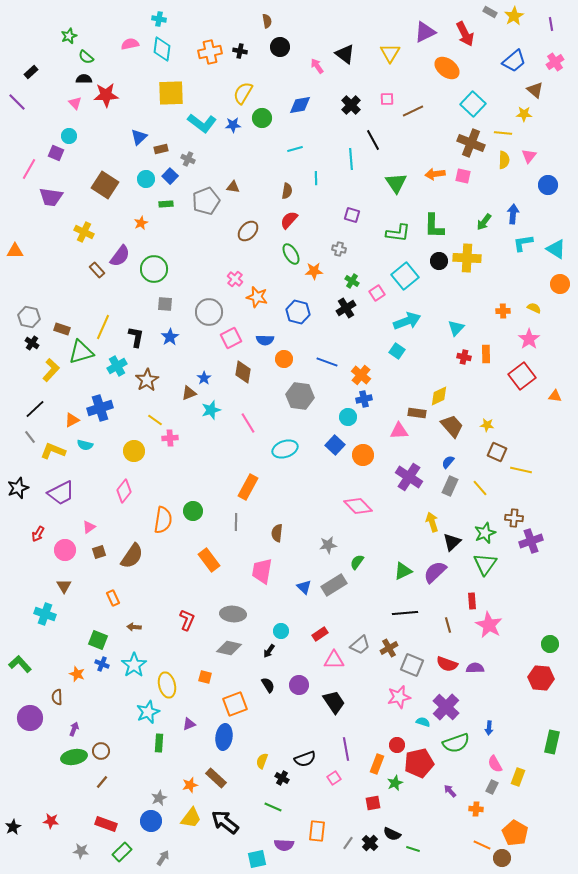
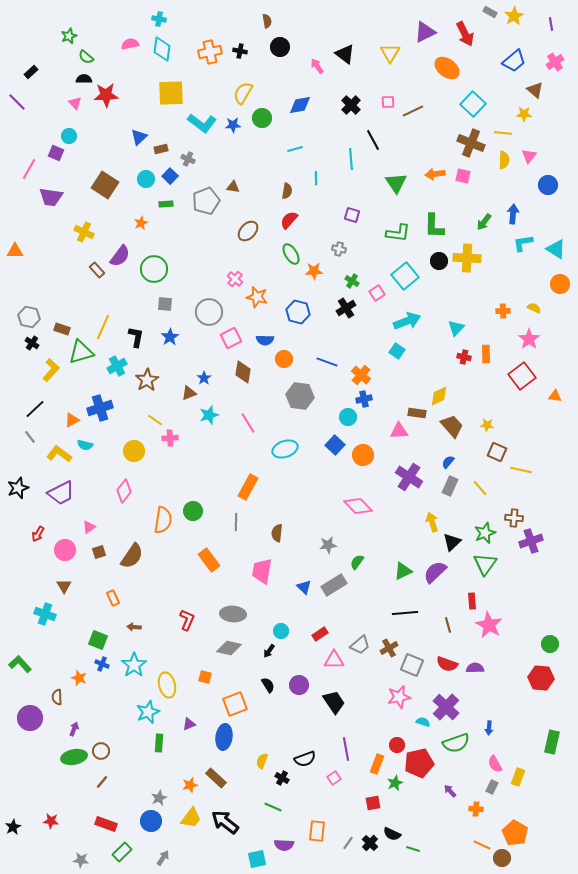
pink square at (387, 99): moved 1 px right, 3 px down
cyan star at (211, 410): moved 2 px left, 5 px down
yellow L-shape at (53, 451): moved 6 px right, 3 px down; rotated 15 degrees clockwise
orange star at (77, 674): moved 2 px right, 4 px down
gray star at (81, 851): moved 9 px down
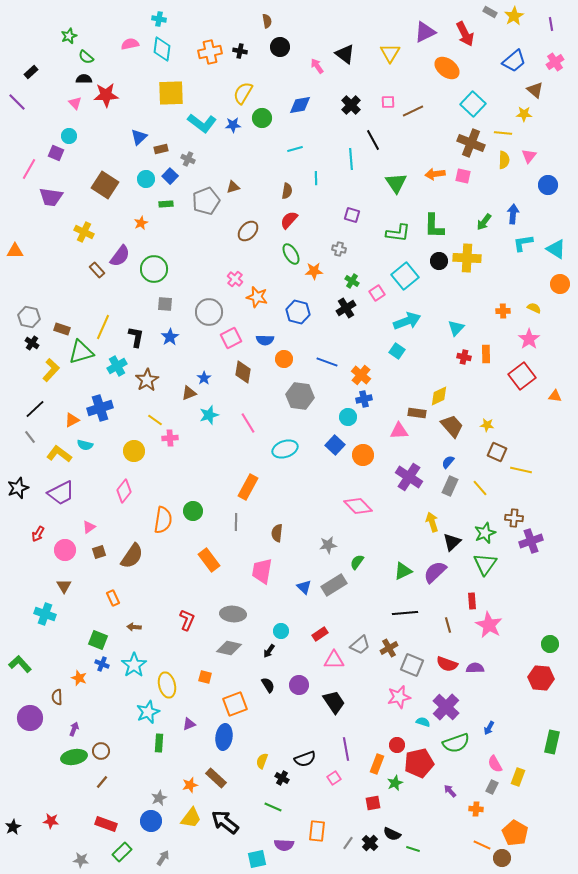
brown triangle at (233, 187): rotated 24 degrees counterclockwise
blue arrow at (489, 728): rotated 24 degrees clockwise
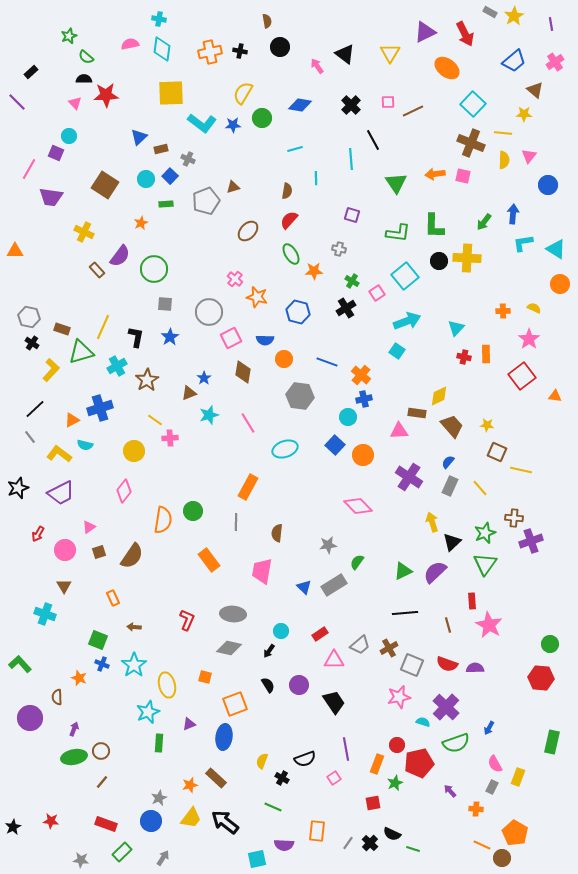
blue diamond at (300, 105): rotated 20 degrees clockwise
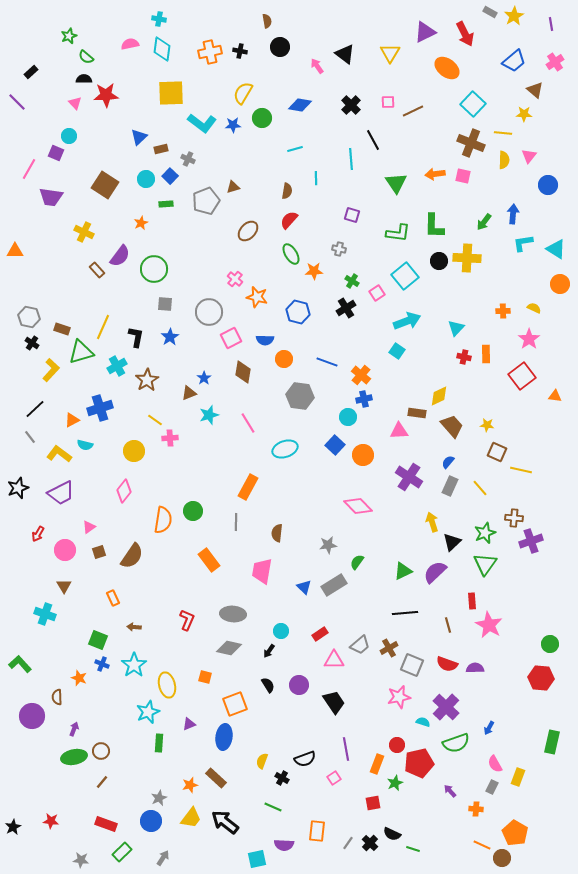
purple circle at (30, 718): moved 2 px right, 2 px up
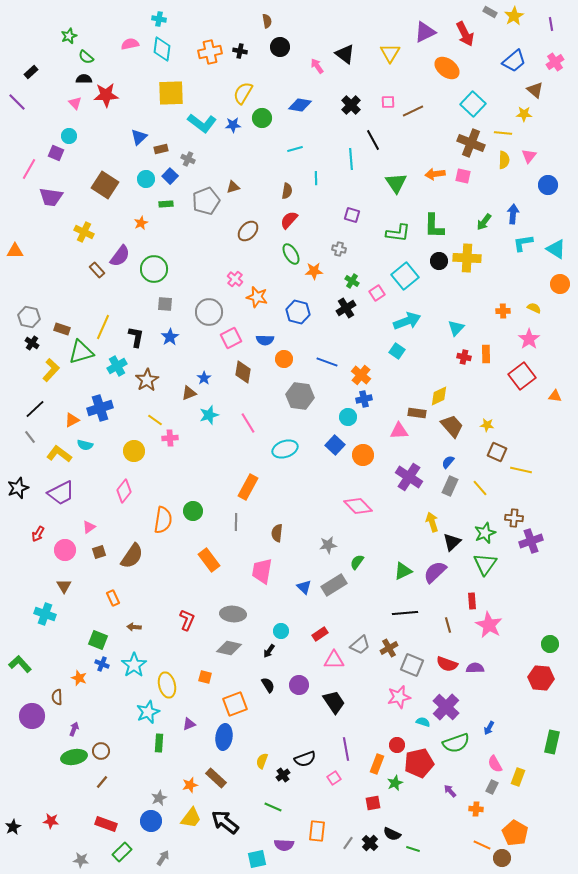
black cross at (282, 778): moved 1 px right, 3 px up; rotated 24 degrees clockwise
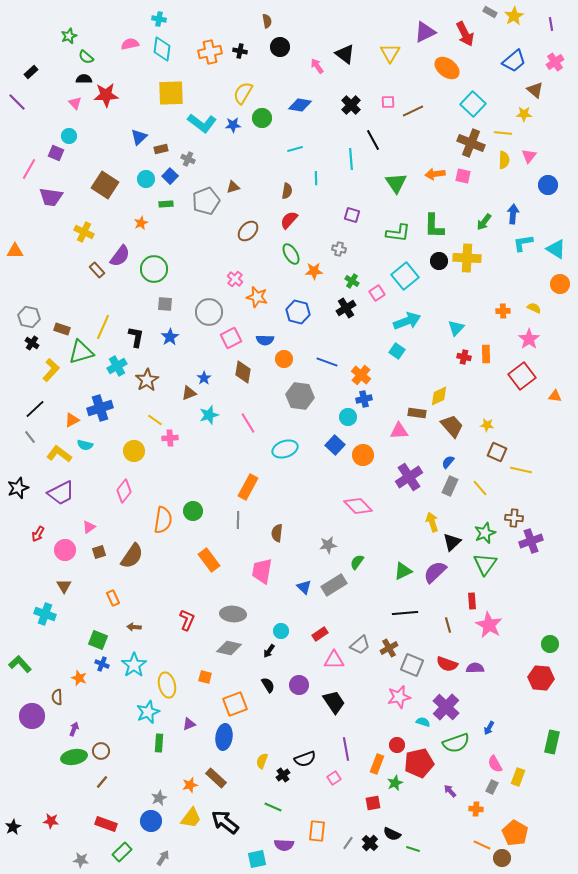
purple cross at (409, 477): rotated 24 degrees clockwise
gray line at (236, 522): moved 2 px right, 2 px up
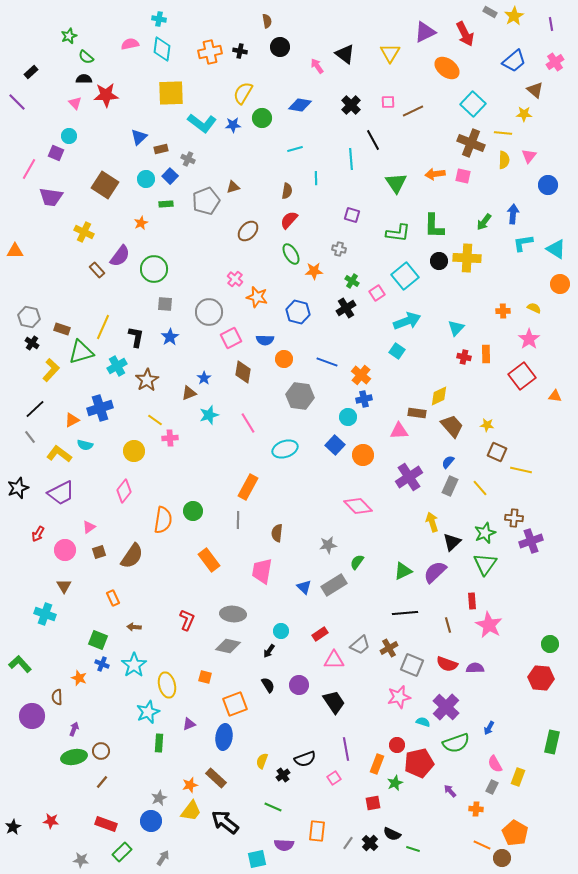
gray diamond at (229, 648): moved 1 px left, 2 px up
yellow trapezoid at (191, 818): moved 7 px up
